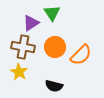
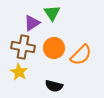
purple triangle: moved 1 px right
orange circle: moved 1 px left, 1 px down
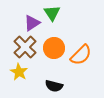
brown cross: moved 2 px right; rotated 35 degrees clockwise
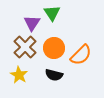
purple triangle: rotated 24 degrees counterclockwise
yellow star: moved 3 px down
black semicircle: moved 11 px up
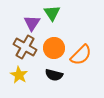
brown cross: rotated 15 degrees counterclockwise
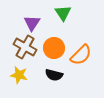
green triangle: moved 11 px right
yellow star: rotated 18 degrees counterclockwise
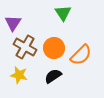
purple triangle: moved 19 px left
black semicircle: moved 1 px left, 1 px down; rotated 132 degrees clockwise
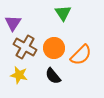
black semicircle: rotated 96 degrees counterclockwise
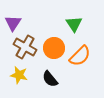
green triangle: moved 11 px right, 11 px down
orange semicircle: moved 1 px left, 1 px down
black semicircle: moved 3 px left, 3 px down
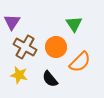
purple triangle: moved 1 px left, 1 px up
orange circle: moved 2 px right, 1 px up
orange semicircle: moved 6 px down
